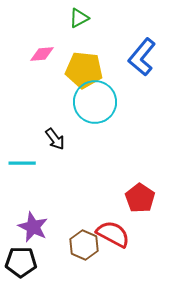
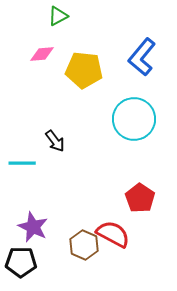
green triangle: moved 21 px left, 2 px up
cyan circle: moved 39 px right, 17 px down
black arrow: moved 2 px down
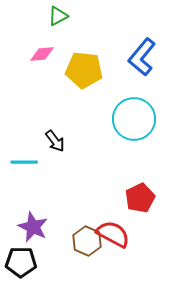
cyan line: moved 2 px right, 1 px up
red pentagon: rotated 12 degrees clockwise
brown hexagon: moved 3 px right, 4 px up
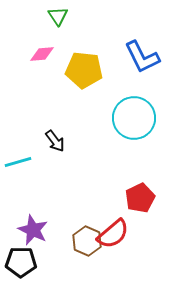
green triangle: rotated 35 degrees counterclockwise
blue L-shape: rotated 66 degrees counterclockwise
cyan circle: moved 1 px up
cyan line: moved 6 px left; rotated 16 degrees counterclockwise
purple star: moved 3 px down
red semicircle: rotated 112 degrees clockwise
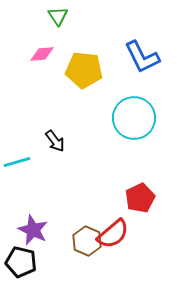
cyan line: moved 1 px left
black pentagon: rotated 12 degrees clockwise
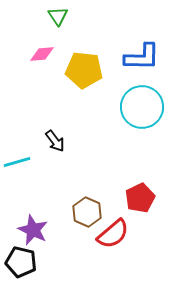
blue L-shape: rotated 63 degrees counterclockwise
cyan circle: moved 8 px right, 11 px up
brown hexagon: moved 29 px up
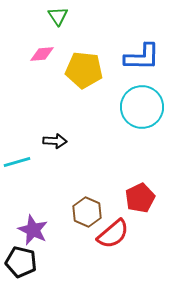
black arrow: rotated 50 degrees counterclockwise
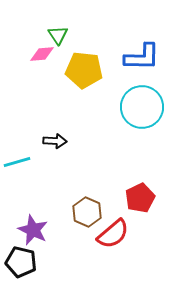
green triangle: moved 19 px down
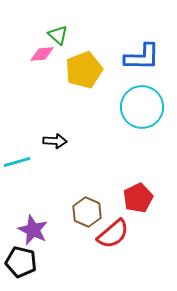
green triangle: rotated 15 degrees counterclockwise
yellow pentagon: rotated 27 degrees counterclockwise
red pentagon: moved 2 px left
